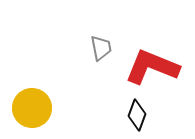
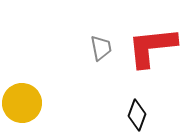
red L-shape: moved 20 px up; rotated 28 degrees counterclockwise
yellow circle: moved 10 px left, 5 px up
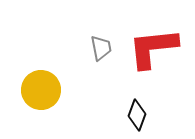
red L-shape: moved 1 px right, 1 px down
yellow circle: moved 19 px right, 13 px up
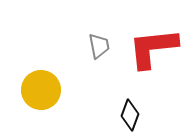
gray trapezoid: moved 2 px left, 2 px up
black diamond: moved 7 px left
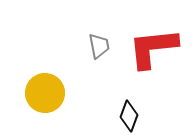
yellow circle: moved 4 px right, 3 px down
black diamond: moved 1 px left, 1 px down
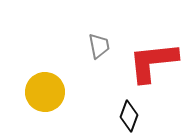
red L-shape: moved 14 px down
yellow circle: moved 1 px up
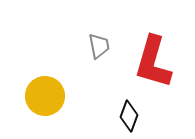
red L-shape: rotated 68 degrees counterclockwise
yellow circle: moved 4 px down
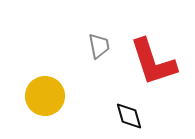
red L-shape: rotated 34 degrees counterclockwise
black diamond: rotated 36 degrees counterclockwise
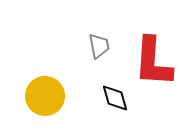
red L-shape: rotated 22 degrees clockwise
black diamond: moved 14 px left, 18 px up
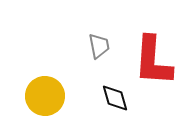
red L-shape: moved 1 px up
